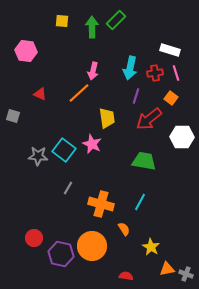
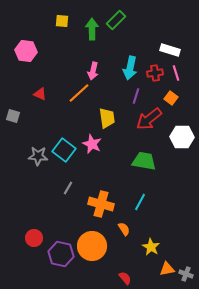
green arrow: moved 2 px down
red semicircle: moved 1 px left, 2 px down; rotated 40 degrees clockwise
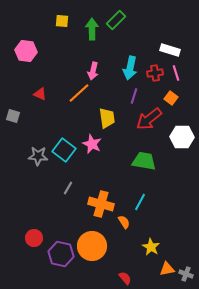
purple line: moved 2 px left
orange semicircle: moved 7 px up
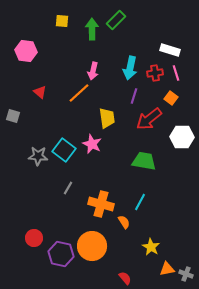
red triangle: moved 2 px up; rotated 16 degrees clockwise
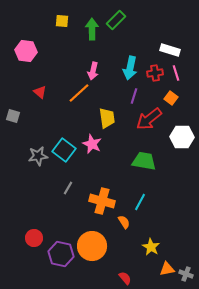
gray star: rotated 12 degrees counterclockwise
orange cross: moved 1 px right, 3 px up
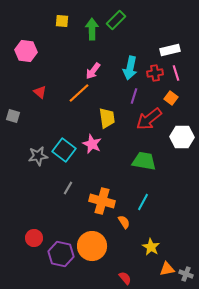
white rectangle: rotated 30 degrees counterclockwise
pink arrow: rotated 24 degrees clockwise
cyan line: moved 3 px right
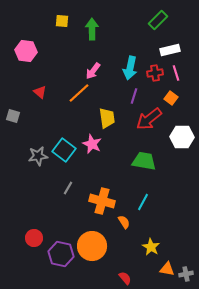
green rectangle: moved 42 px right
orange triangle: rotated 21 degrees clockwise
gray cross: rotated 32 degrees counterclockwise
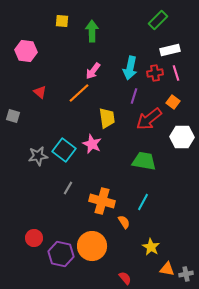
green arrow: moved 2 px down
orange square: moved 2 px right, 4 px down
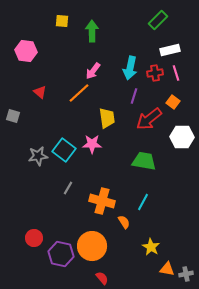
pink star: rotated 24 degrees counterclockwise
red semicircle: moved 23 px left
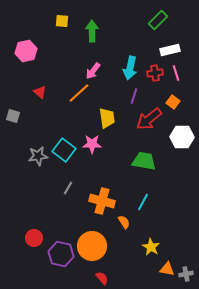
pink hexagon: rotated 20 degrees counterclockwise
